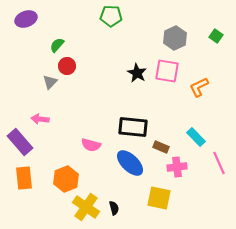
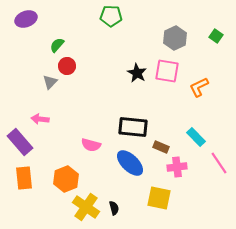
pink line: rotated 10 degrees counterclockwise
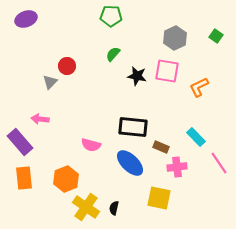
green semicircle: moved 56 px right, 9 px down
black star: moved 3 px down; rotated 18 degrees counterclockwise
black semicircle: rotated 152 degrees counterclockwise
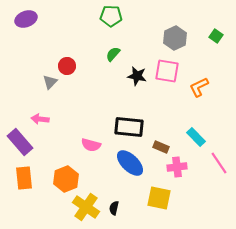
black rectangle: moved 4 px left
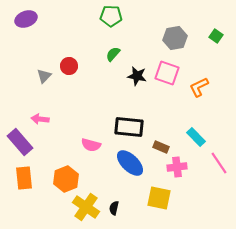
gray hexagon: rotated 15 degrees clockwise
red circle: moved 2 px right
pink square: moved 2 px down; rotated 10 degrees clockwise
gray triangle: moved 6 px left, 6 px up
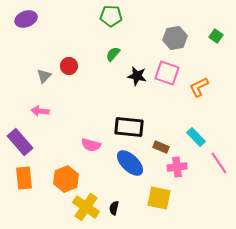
pink arrow: moved 8 px up
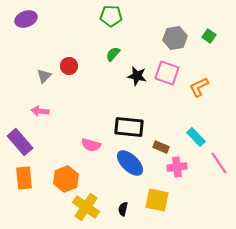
green square: moved 7 px left
yellow square: moved 2 px left, 2 px down
black semicircle: moved 9 px right, 1 px down
